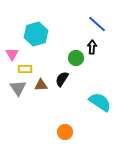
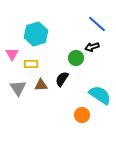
black arrow: rotated 112 degrees counterclockwise
yellow rectangle: moved 6 px right, 5 px up
cyan semicircle: moved 7 px up
orange circle: moved 17 px right, 17 px up
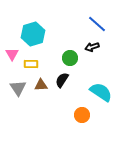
cyan hexagon: moved 3 px left
green circle: moved 6 px left
black semicircle: moved 1 px down
cyan semicircle: moved 1 px right, 3 px up
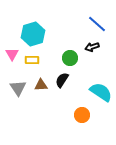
yellow rectangle: moved 1 px right, 4 px up
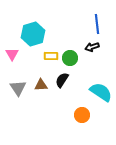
blue line: rotated 42 degrees clockwise
yellow rectangle: moved 19 px right, 4 px up
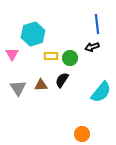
cyan semicircle: rotated 95 degrees clockwise
orange circle: moved 19 px down
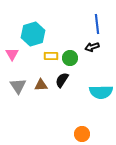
gray triangle: moved 2 px up
cyan semicircle: rotated 50 degrees clockwise
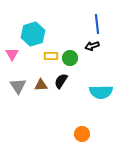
black arrow: moved 1 px up
black semicircle: moved 1 px left, 1 px down
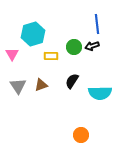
green circle: moved 4 px right, 11 px up
black semicircle: moved 11 px right
brown triangle: rotated 16 degrees counterclockwise
cyan semicircle: moved 1 px left, 1 px down
orange circle: moved 1 px left, 1 px down
